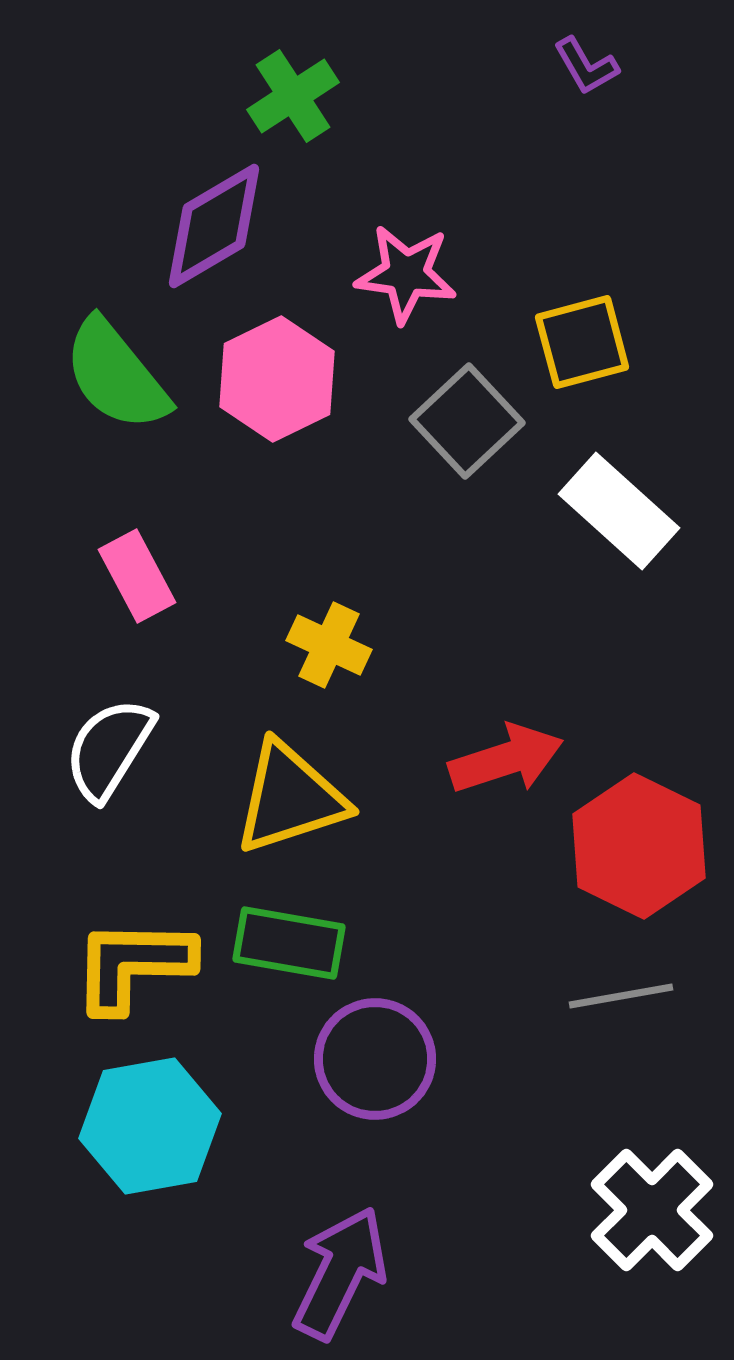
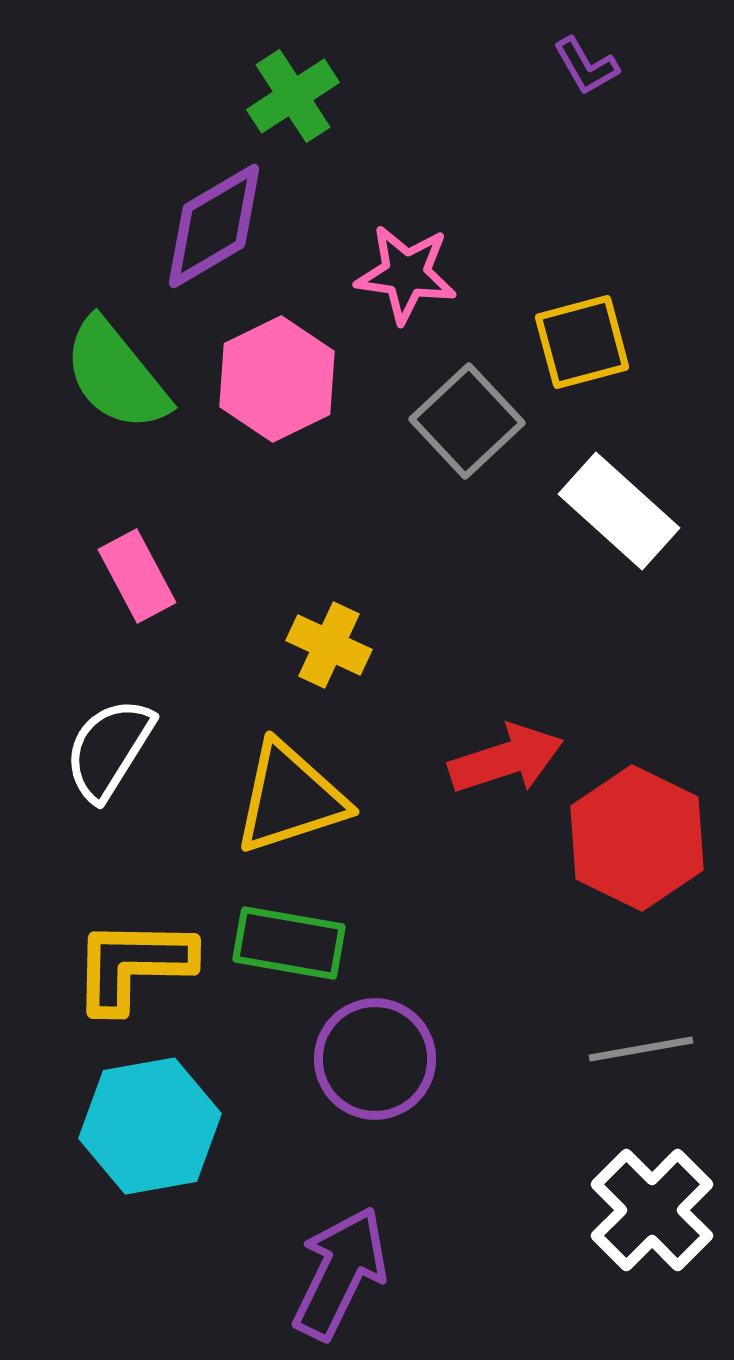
red hexagon: moved 2 px left, 8 px up
gray line: moved 20 px right, 53 px down
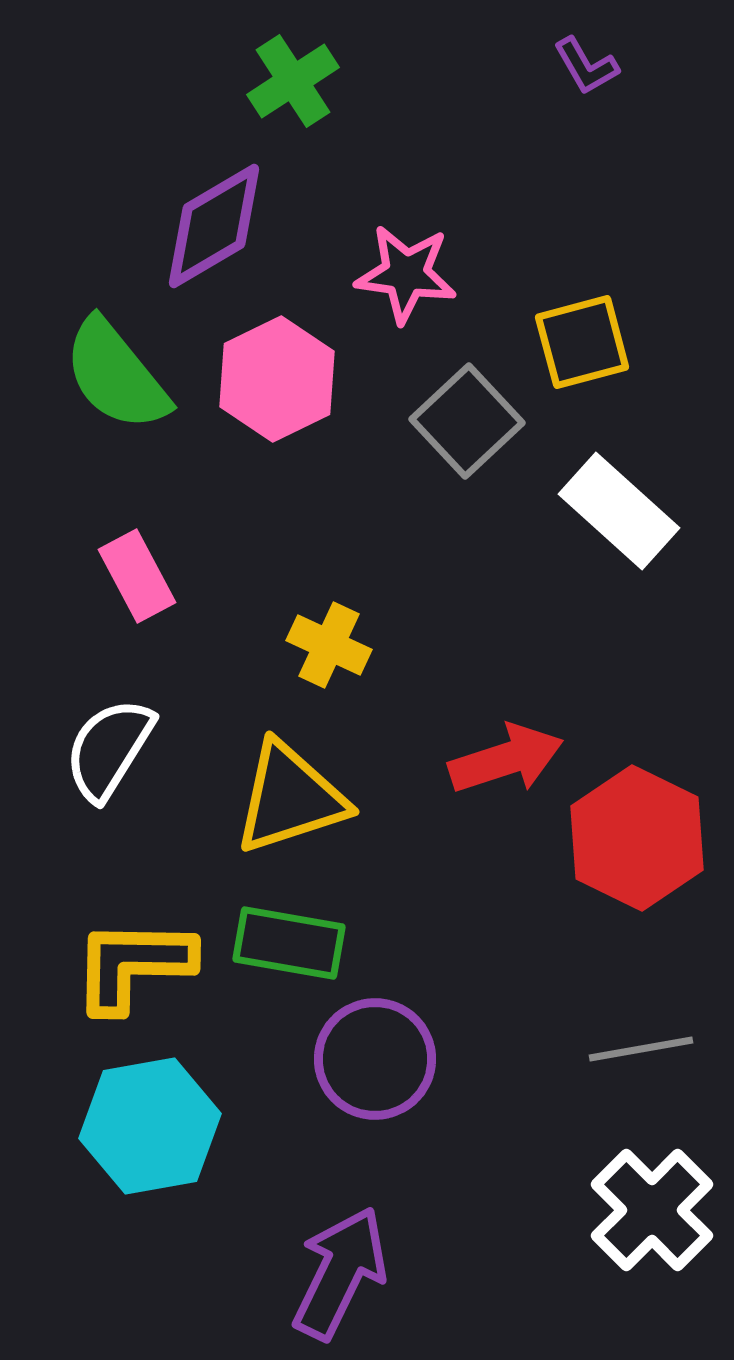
green cross: moved 15 px up
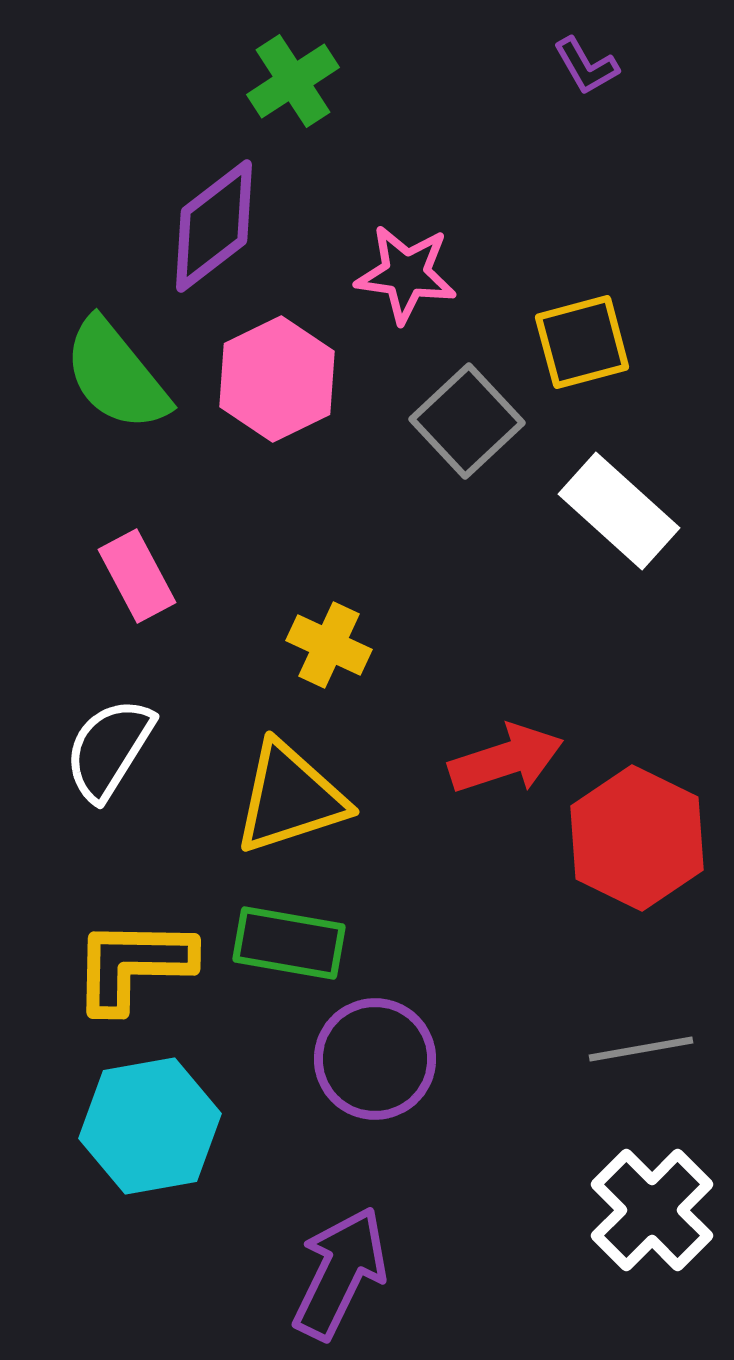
purple diamond: rotated 7 degrees counterclockwise
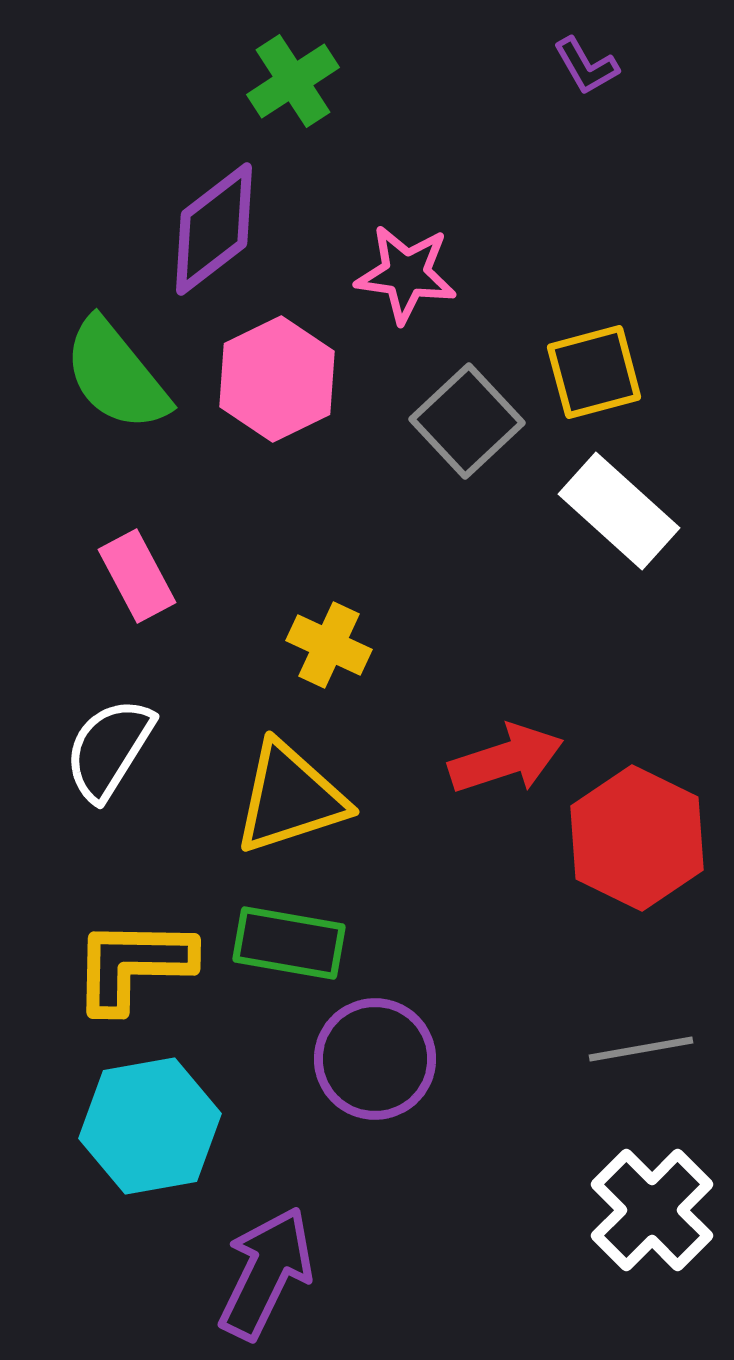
purple diamond: moved 3 px down
yellow square: moved 12 px right, 30 px down
purple arrow: moved 74 px left
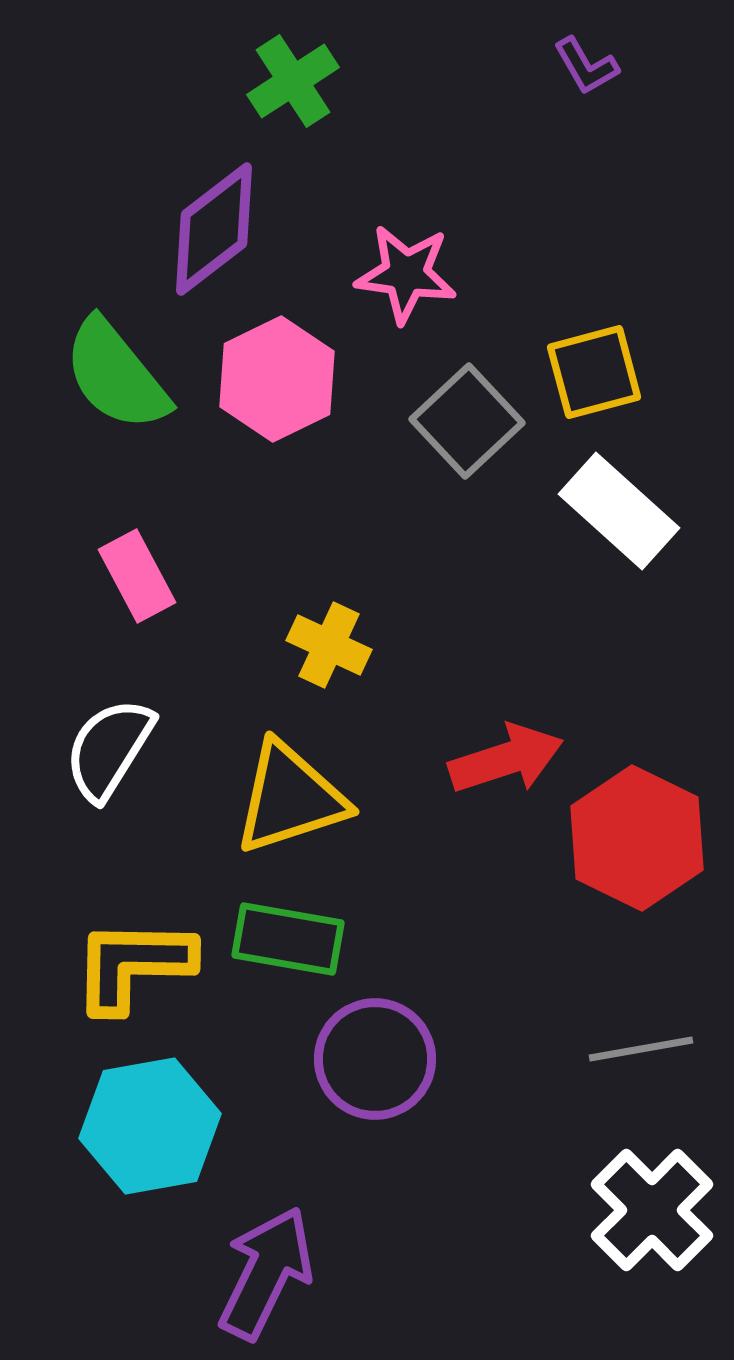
green rectangle: moved 1 px left, 4 px up
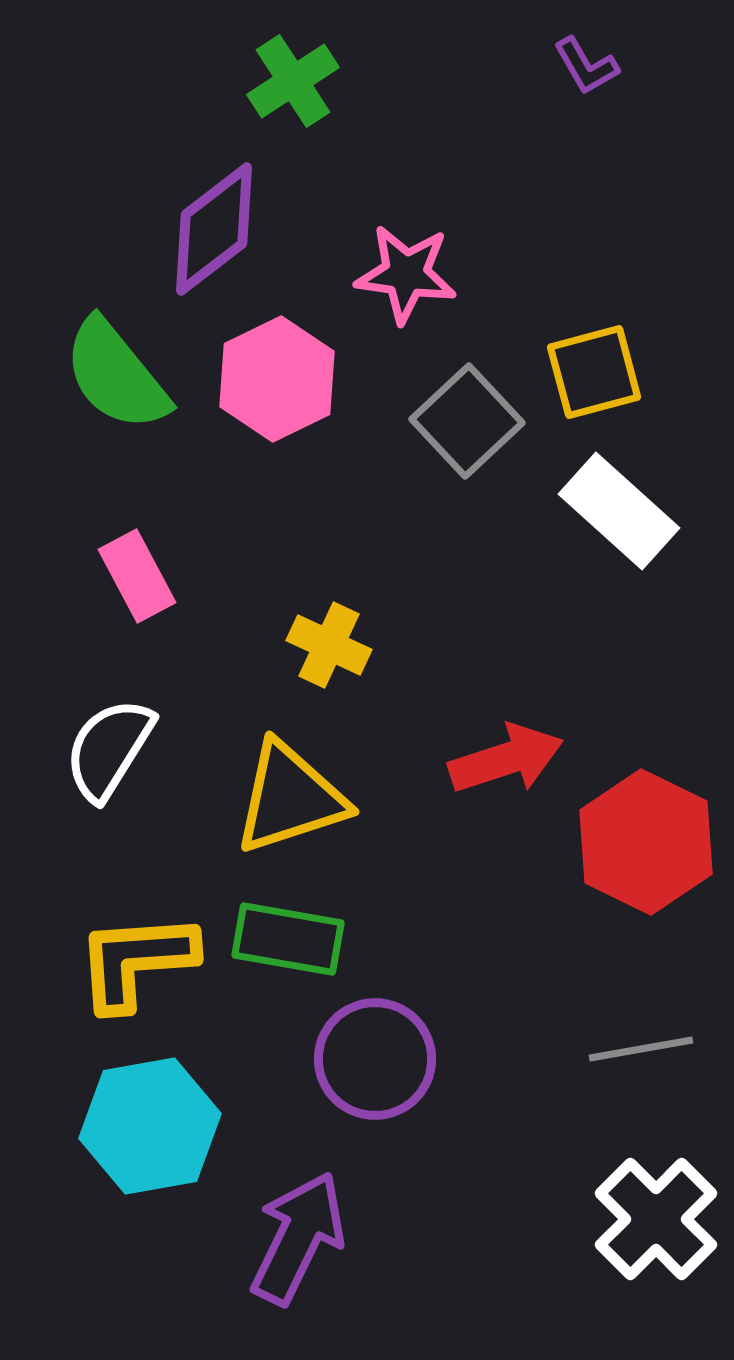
red hexagon: moved 9 px right, 4 px down
yellow L-shape: moved 3 px right, 4 px up; rotated 5 degrees counterclockwise
white cross: moved 4 px right, 9 px down
purple arrow: moved 32 px right, 35 px up
